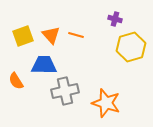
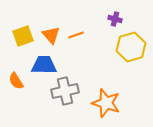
orange line: rotated 35 degrees counterclockwise
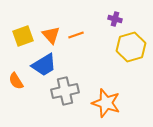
blue trapezoid: rotated 148 degrees clockwise
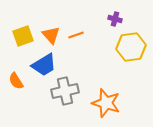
yellow hexagon: rotated 8 degrees clockwise
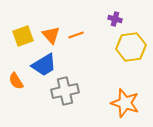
orange star: moved 19 px right
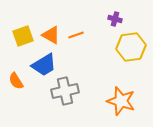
orange triangle: rotated 18 degrees counterclockwise
orange star: moved 4 px left, 2 px up
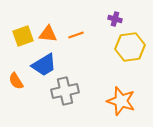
orange triangle: moved 3 px left, 1 px up; rotated 24 degrees counterclockwise
yellow hexagon: moved 1 px left
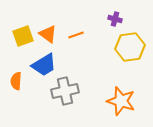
orange triangle: rotated 30 degrees clockwise
orange semicircle: rotated 36 degrees clockwise
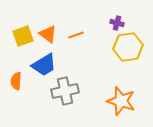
purple cross: moved 2 px right, 4 px down
yellow hexagon: moved 2 px left
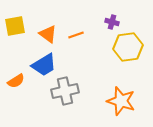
purple cross: moved 5 px left, 1 px up
yellow square: moved 8 px left, 10 px up; rotated 10 degrees clockwise
orange semicircle: rotated 126 degrees counterclockwise
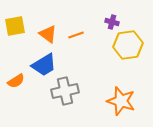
yellow hexagon: moved 2 px up
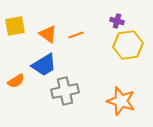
purple cross: moved 5 px right, 1 px up
